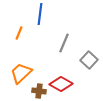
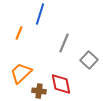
blue line: rotated 10 degrees clockwise
red diamond: rotated 50 degrees clockwise
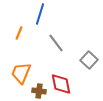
gray line: moved 8 px left; rotated 60 degrees counterclockwise
orange trapezoid: rotated 25 degrees counterclockwise
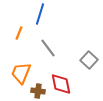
gray line: moved 8 px left, 5 px down
brown cross: moved 1 px left
